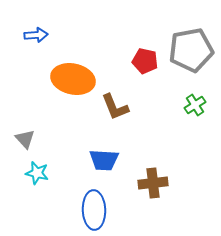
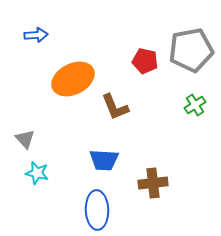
orange ellipse: rotated 39 degrees counterclockwise
blue ellipse: moved 3 px right
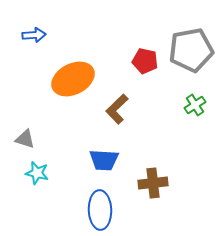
blue arrow: moved 2 px left
brown L-shape: moved 2 px right, 2 px down; rotated 68 degrees clockwise
gray triangle: rotated 30 degrees counterclockwise
blue ellipse: moved 3 px right
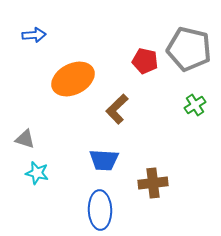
gray pentagon: moved 2 px left, 1 px up; rotated 24 degrees clockwise
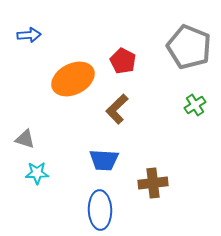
blue arrow: moved 5 px left
gray pentagon: moved 2 px up; rotated 9 degrees clockwise
red pentagon: moved 22 px left; rotated 15 degrees clockwise
cyan star: rotated 15 degrees counterclockwise
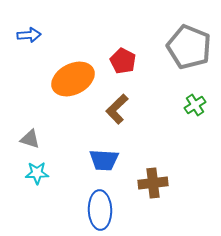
gray triangle: moved 5 px right
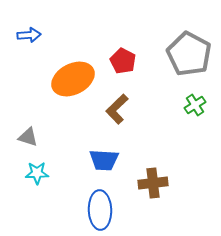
gray pentagon: moved 7 px down; rotated 6 degrees clockwise
gray triangle: moved 2 px left, 2 px up
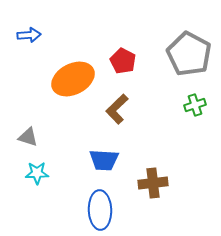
green cross: rotated 15 degrees clockwise
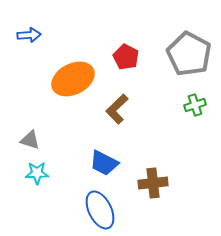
red pentagon: moved 3 px right, 4 px up
gray triangle: moved 2 px right, 3 px down
blue trapezoid: moved 3 px down; rotated 24 degrees clockwise
blue ellipse: rotated 24 degrees counterclockwise
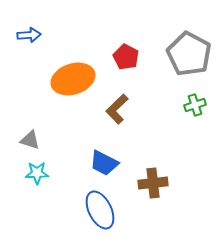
orange ellipse: rotated 9 degrees clockwise
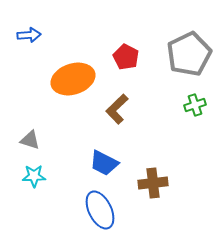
gray pentagon: rotated 18 degrees clockwise
cyan star: moved 3 px left, 3 px down
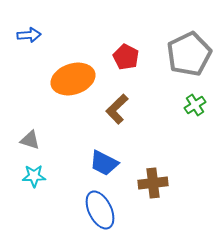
green cross: rotated 15 degrees counterclockwise
